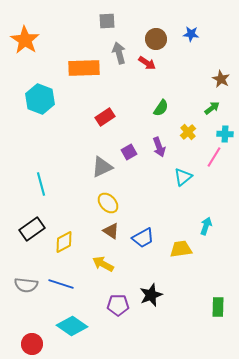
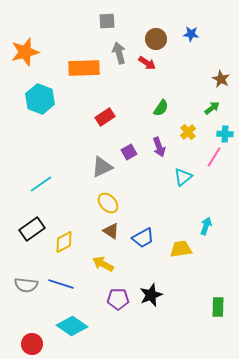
orange star: moved 12 px down; rotated 24 degrees clockwise
cyan line: rotated 70 degrees clockwise
purple pentagon: moved 6 px up
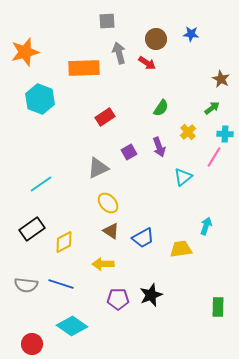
gray triangle: moved 4 px left, 1 px down
yellow arrow: rotated 30 degrees counterclockwise
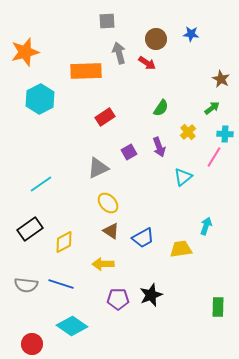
orange rectangle: moved 2 px right, 3 px down
cyan hexagon: rotated 12 degrees clockwise
black rectangle: moved 2 px left
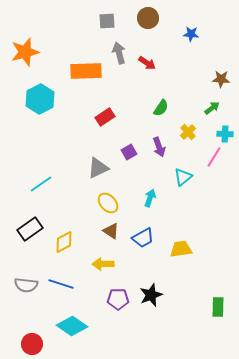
brown circle: moved 8 px left, 21 px up
brown star: rotated 24 degrees counterclockwise
cyan arrow: moved 56 px left, 28 px up
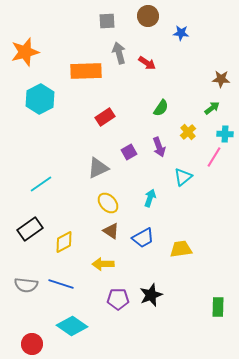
brown circle: moved 2 px up
blue star: moved 10 px left, 1 px up
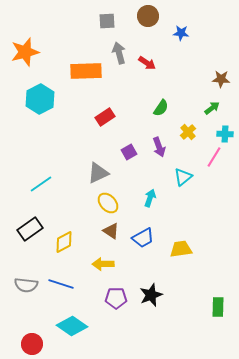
gray triangle: moved 5 px down
purple pentagon: moved 2 px left, 1 px up
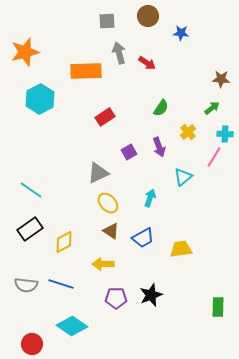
cyan line: moved 10 px left, 6 px down; rotated 70 degrees clockwise
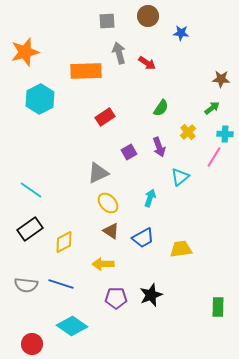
cyan triangle: moved 3 px left
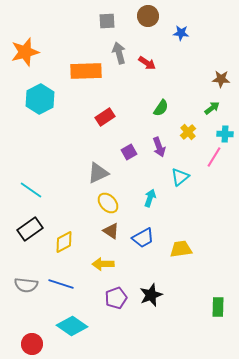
purple pentagon: rotated 20 degrees counterclockwise
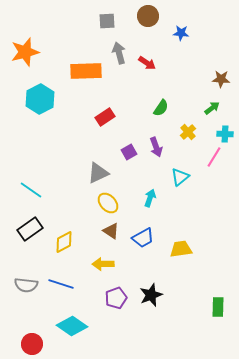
purple arrow: moved 3 px left
